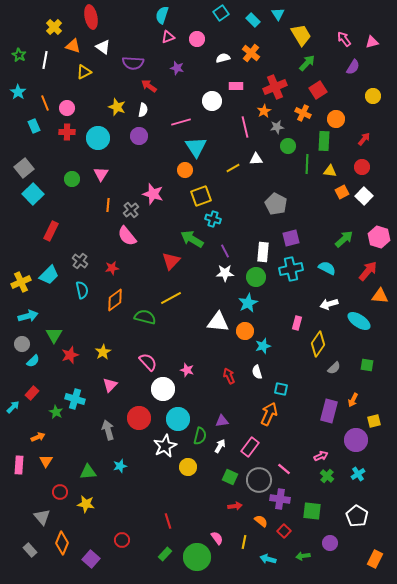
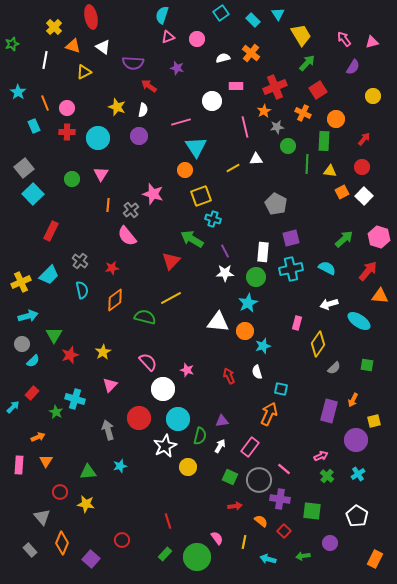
green star at (19, 55): moved 7 px left, 11 px up; rotated 24 degrees clockwise
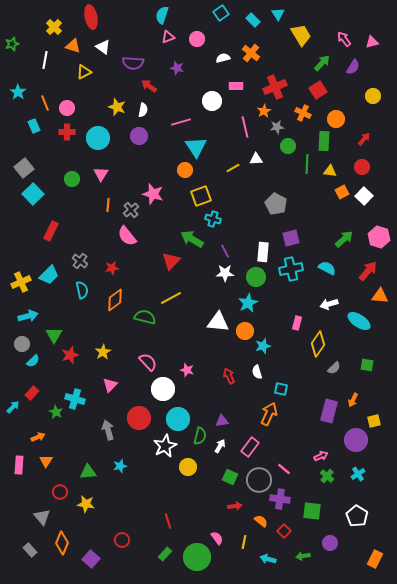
green arrow at (307, 63): moved 15 px right
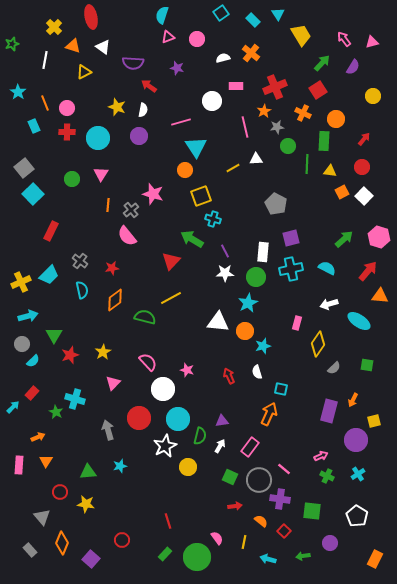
pink triangle at (110, 385): moved 3 px right, 2 px up
green cross at (327, 476): rotated 16 degrees counterclockwise
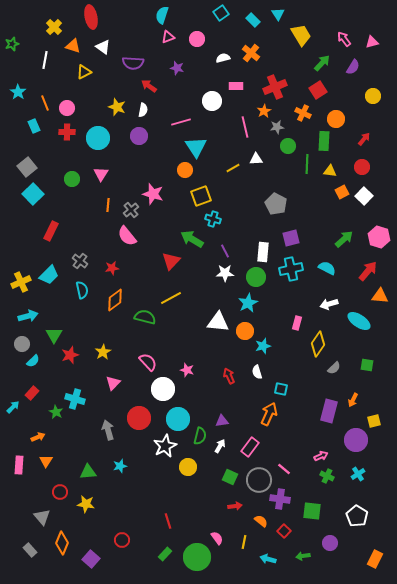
gray square at (24, 168): moved 3 px right, 1 px up
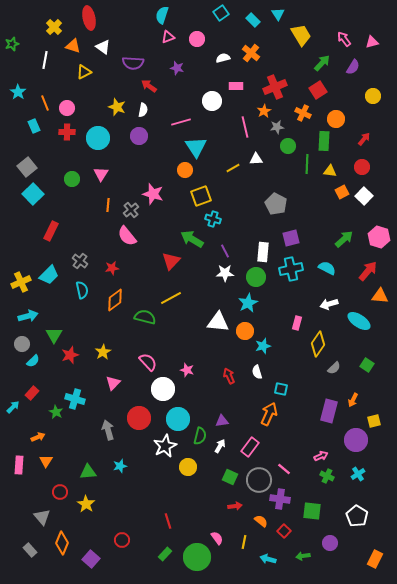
red ellipse at (91, 17): moved 2 px left, 1 px down
green square at (367, 365): rotated 24 degrees clockwise
yellow star at (86, 504): rotated 24 degrees clockwise
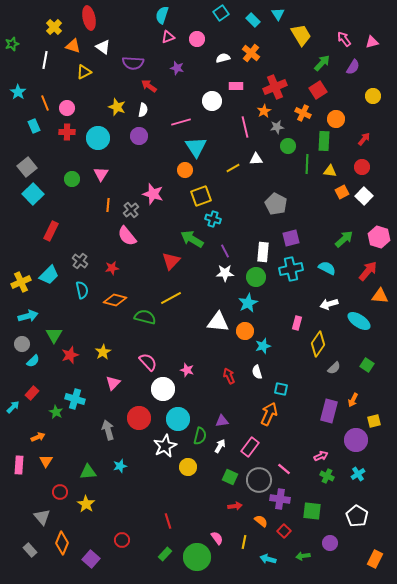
orange diamond at (115, 300): rotated 50 degrees clockwise
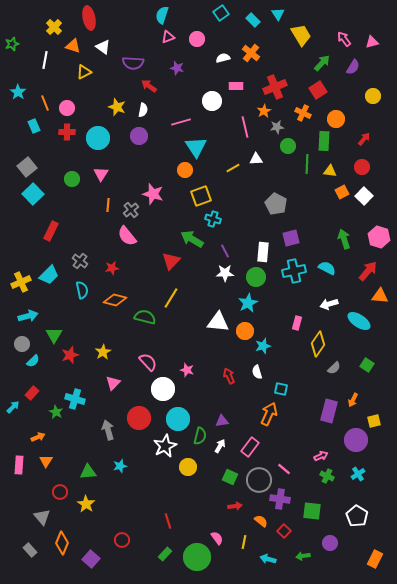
green arrow at (344, 239): rotated 66 degrees counterclockwise
cyan cross at (291, 269): moved 3 px right, 2 px down
yellow line at (171, 298): rotated 30 degrees counterclockwise
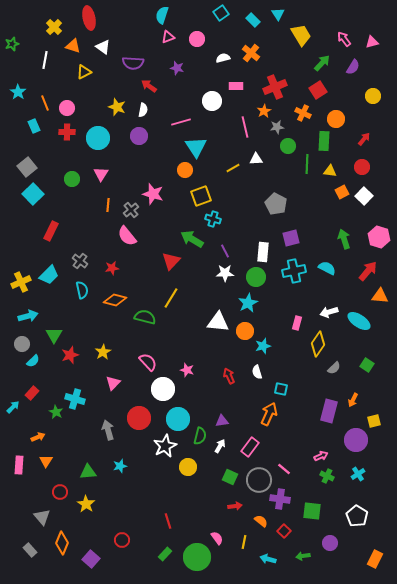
white arrow at (329, 304): moved 8 px down
